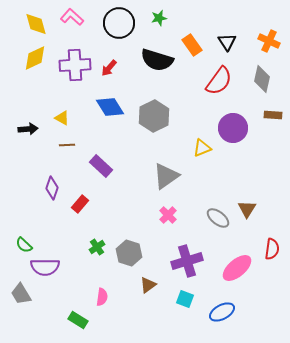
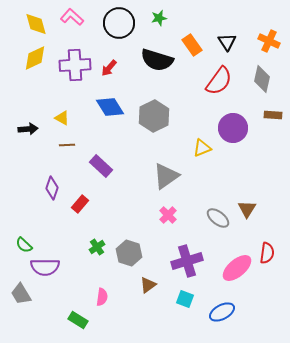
red semicircle at (272, 249): moved 5 px left, 4 px down
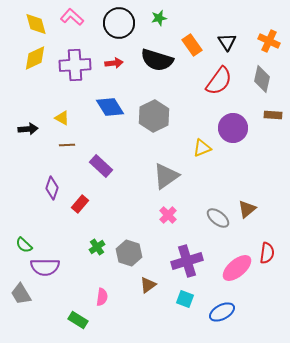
red arrow at (109, 68): moved 5 px right, 5 px up; rotated 138 degrees counterclockwise
brown triangle at (247, 209): rotated 18 degrees clockwise
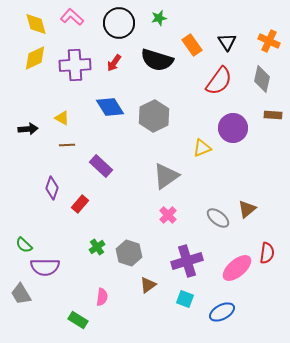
red arrow at (114, 63): rotated 132 degrees clockwise
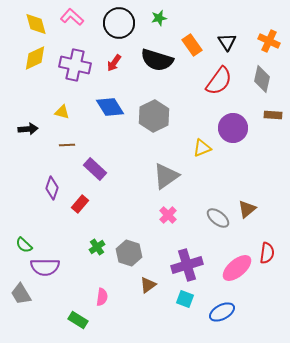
purple cross at (75, 65): rotated 16 degrees clockwise
yellow triangle at (62, 118): moved 6 px up; rotated 14 degrees counterclockwise
purple rectangle at (101, 166): moved 6 px left, 3 px down
purple cross at (187, 261): moved 4 px down
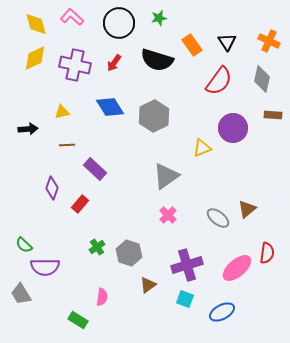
yellow triangle at (62, 112): rotated 28 degrees counterclockwise
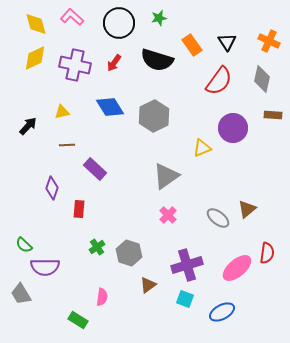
black arrow at (28, 129): moved 3 px up; rotated 42 degrees counterclockwise
red rectangle at (80, 204): moved 1 px left, 5 px down; rotated 36 degrees counterclockwise
